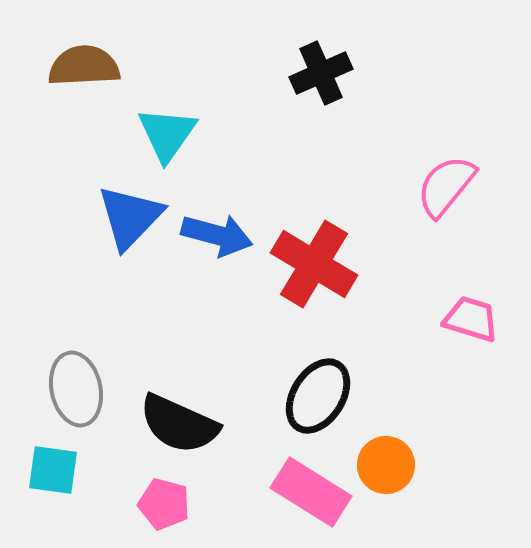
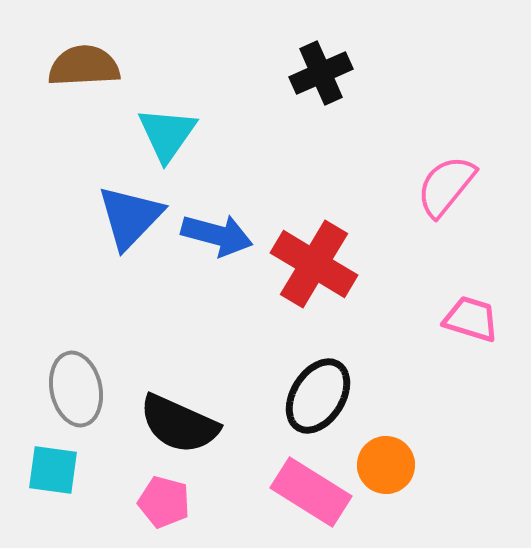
pink pentagon: moved 2 px up
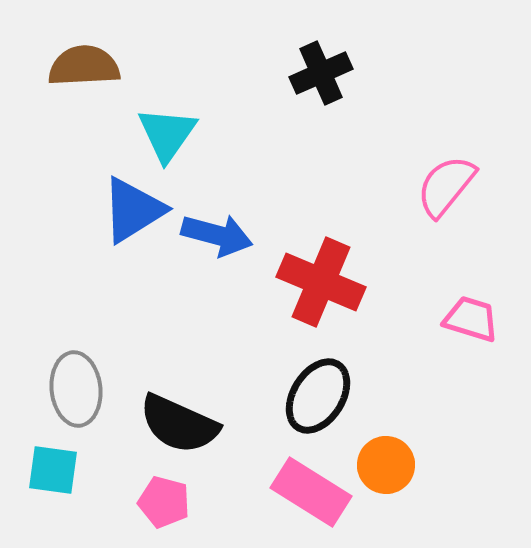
blue triangle: moved 3 px right, 7 px up; rotated 14 degrees clockwise
red cross: moved 7 px right, 18 px down; rotated 8 degrees counterclockwise
gray ellipse: rotated 6 degrees clockwise
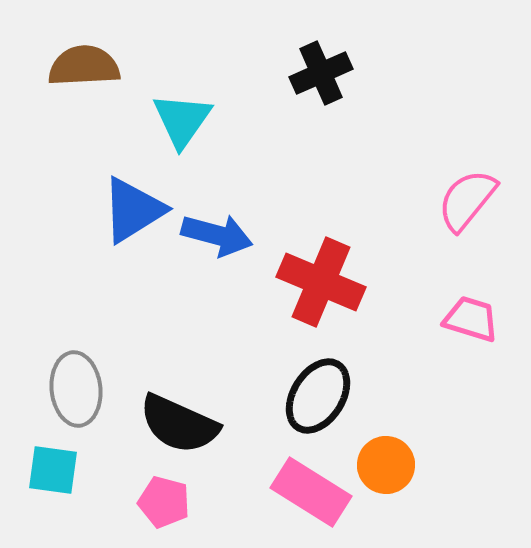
cyan triangle: moved 15 px right, 14 px up
pink semicircle: moved 21 px right, 14 px down
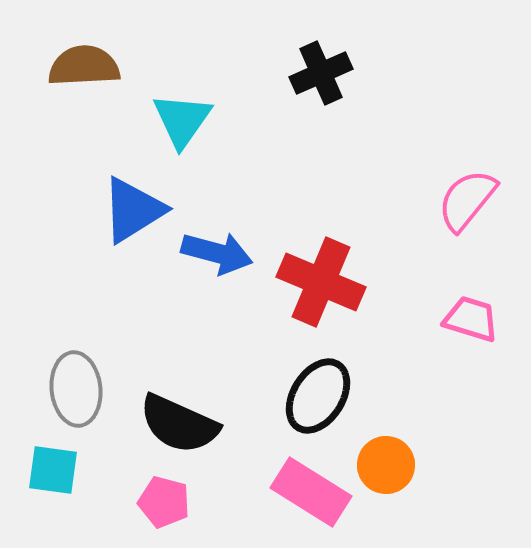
blue arrow: moved 18 px down
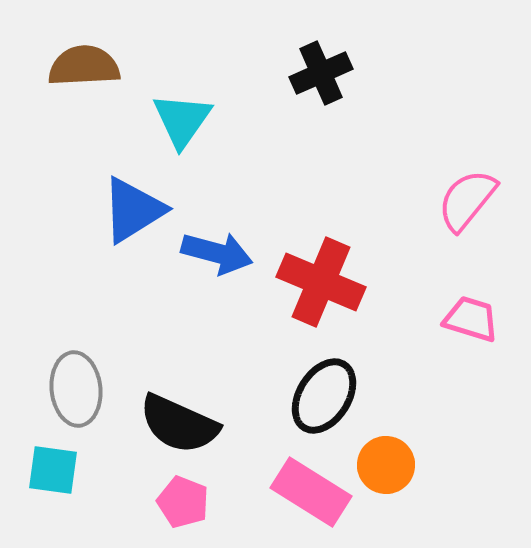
black ellipse: moved 6 px right
pink pentagon: moved 19 px right; rotated 6 degrees clockwise
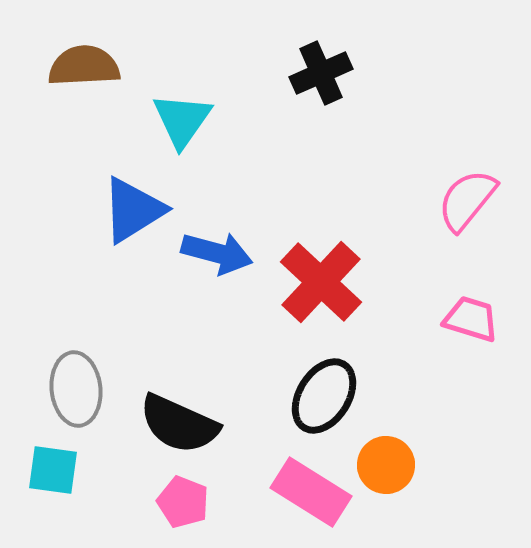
red cross: rotated 20 degrees clockwise
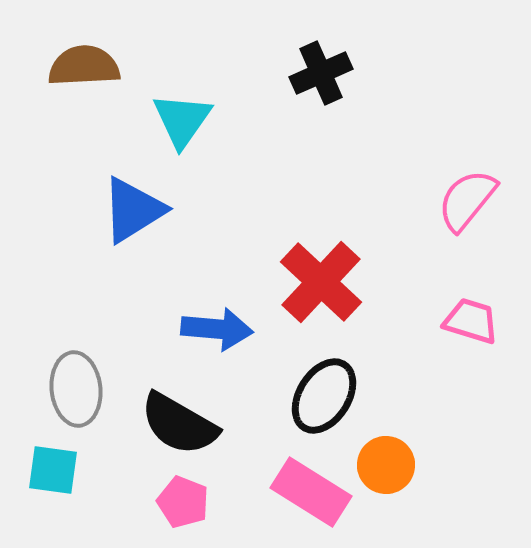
blue arrow: moved 76 px down; rotated 10 degrees counterclockwise
pink trapezoid: moved 2 px down
black semicircle: rotated 6 degrees clockwise
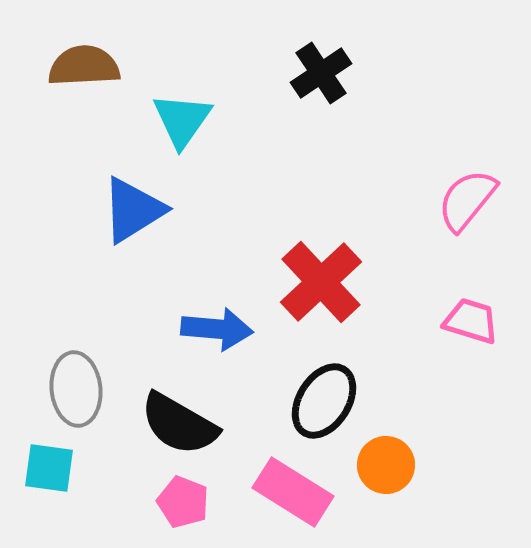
black cross: rotated 10 degrees counterclockwise
red cross: rotated 4 degrees clockwise
black ellipse: moved 5 px down
cyan square: moved 4 px left, 2 px up
pink rectangle: moved 18 px left
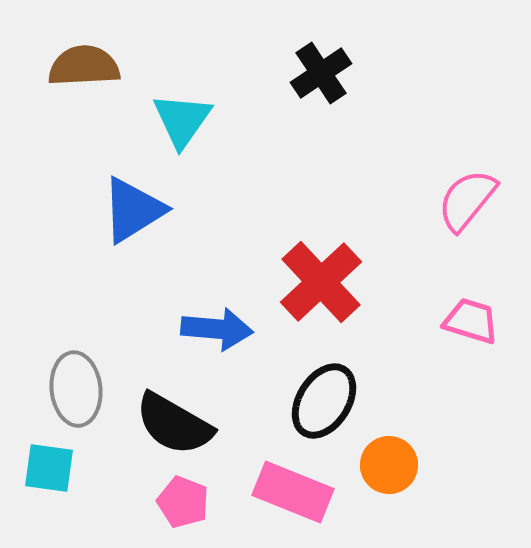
black semicircle: moved 5 px left
orange circle: moved 3 px right
pink rectangle: rotated 10 degrees counterclockwise
